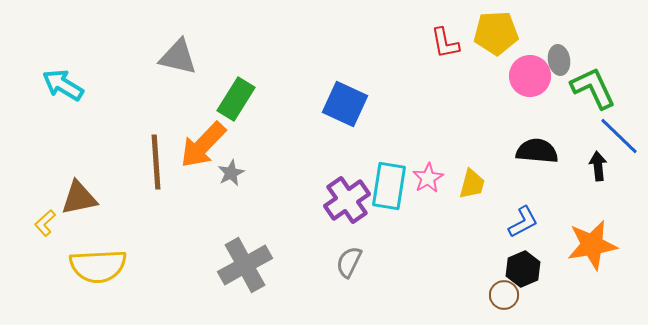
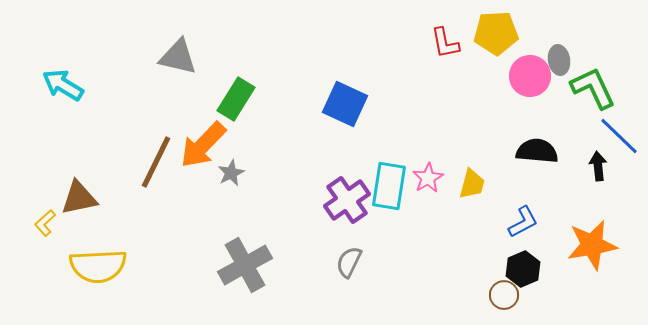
brown line: rotated 30 degrees clockwise
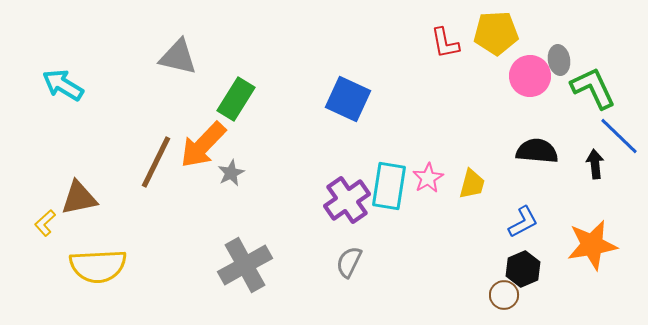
blue square: moved 3 px right, 5 px up
black arrow: moved 3 px left, 2 px up
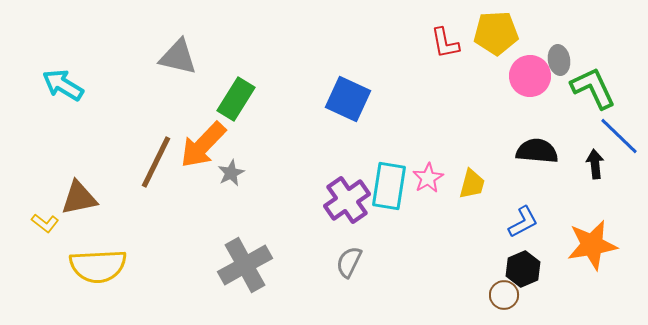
yellow L-shape: rotated 100 degrees counterclockwise
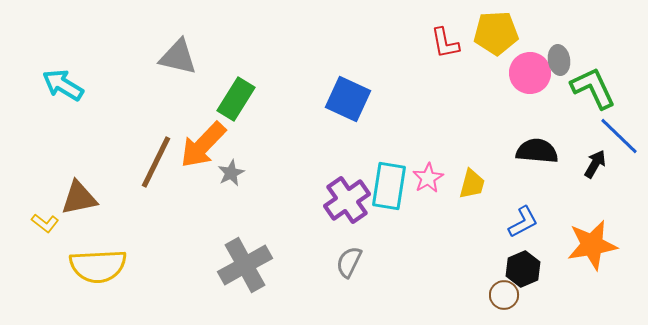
pink circle: moved 3 px up
black arrow: rotated 36 degrees clockwise
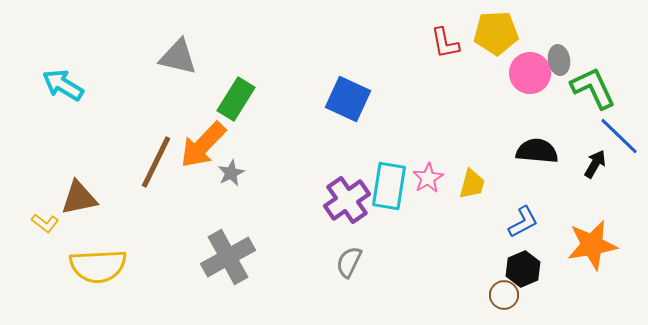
gray cross: moved 17 px left, 8 px up
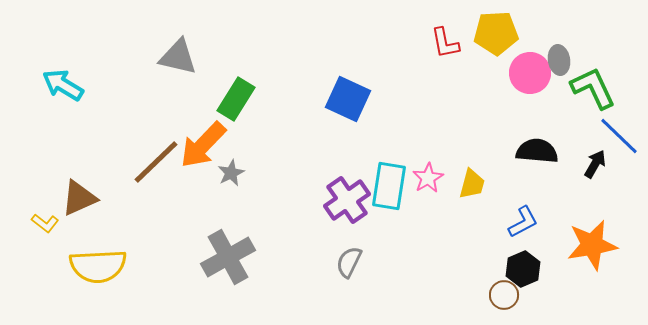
brown line: rotated 20 degrees clockwise
brown triangle: rotated 12 degrees counterclockwise
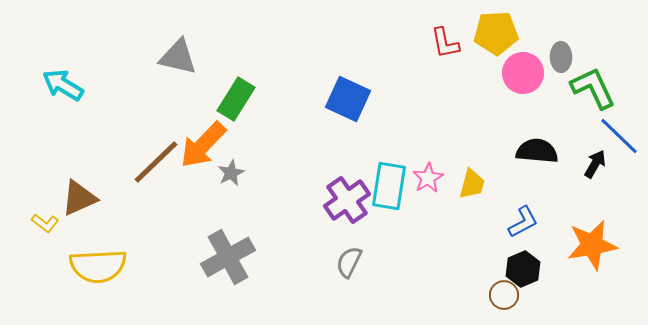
gray ellipse: moved 2 px right, 3 px up; rotated 8 degrees clockwise
pink circle: moved 7 px left
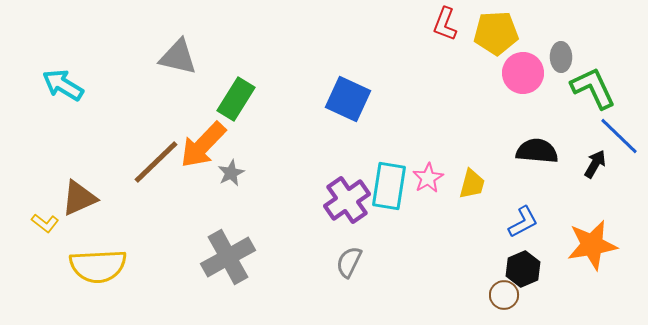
red L-shape: moved 19 px up; rotated 32 degrees clockwise
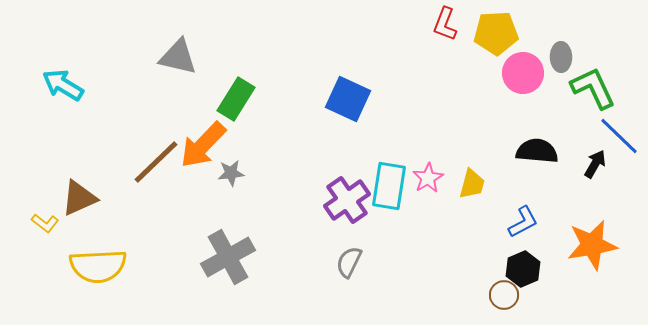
gray star: rotated 20 degrees clockwise
